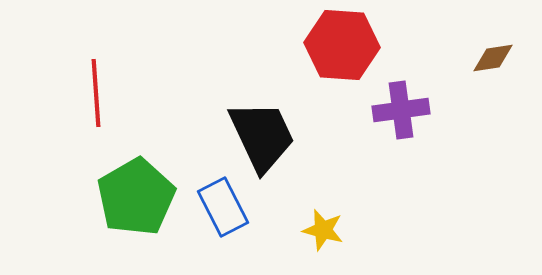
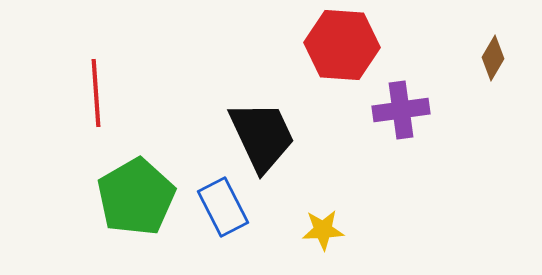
brown diamond: rotated 51 degrees counterclockwise
yellow star: rotated 18 degrees counterclockwise
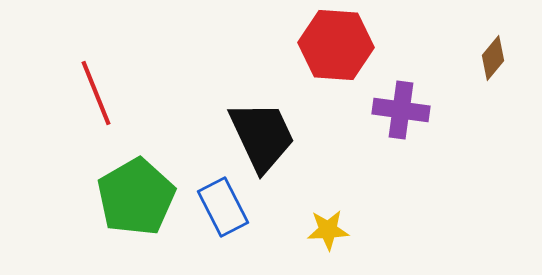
red hexagon: moved 6 px left
brown diamond: rotated 9 degrees clockwise
red line: rotated 18 degrees counterclockwise
purple cross: rotated 16 degrees clockwise
yellow star: moved 5 px right
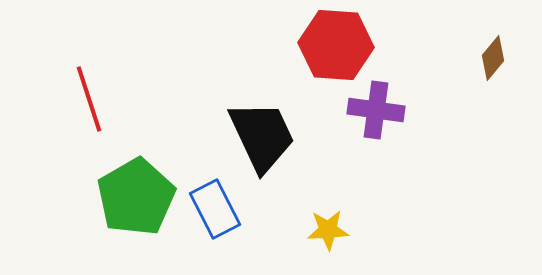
red line: moved 7 px left, 6 px down; rotated 4 degrees clockwise
purple cross: moved 25 px left
blue rectangle: moved 8 px left, 2 px down
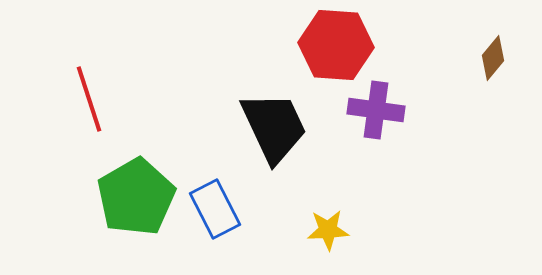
black trapezoid: moved 12 px right, 9 px up
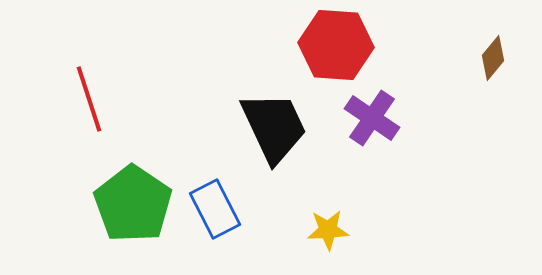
purple cross: moved 4 px left, 8 px down; rotated 26 degrees clockwise
green pentagon: moved 3 px left, 7 px down; rotated 8 degrees counterclockwise
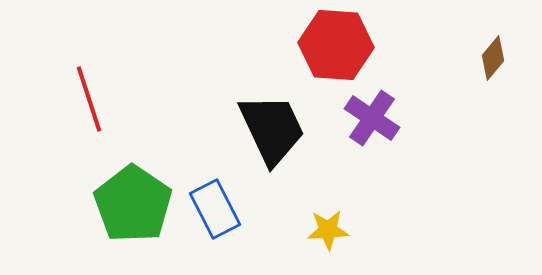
black trapezoid: moved 2 px left, 2 px down
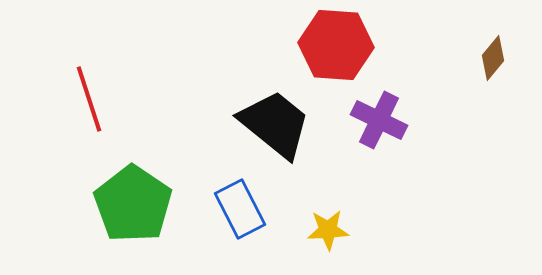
purple cross: moved 7 px right, 2 px down; rotated 8 degrees counterclockwise
black trapezoid: moved 3 px right, 5 px up; rotated 26 degrees counterclockwise
blue rectangle: moved 25 px right
